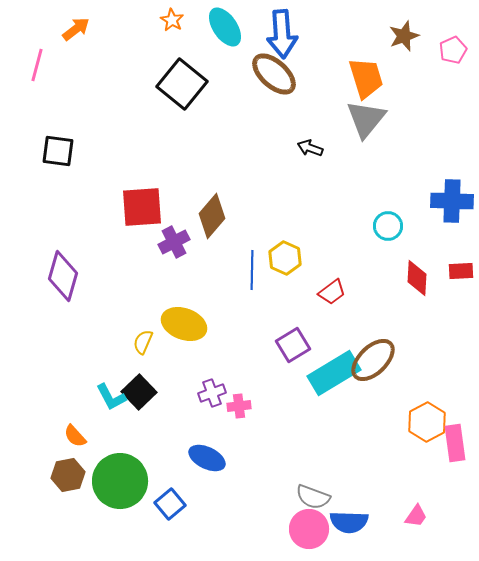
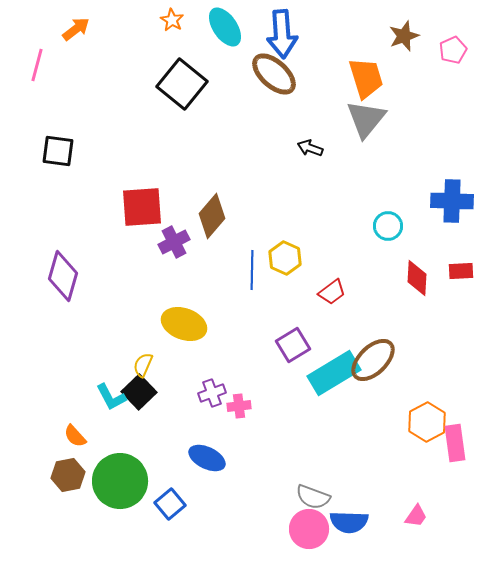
yellow semicircle at (143, 342): moved 23 px down
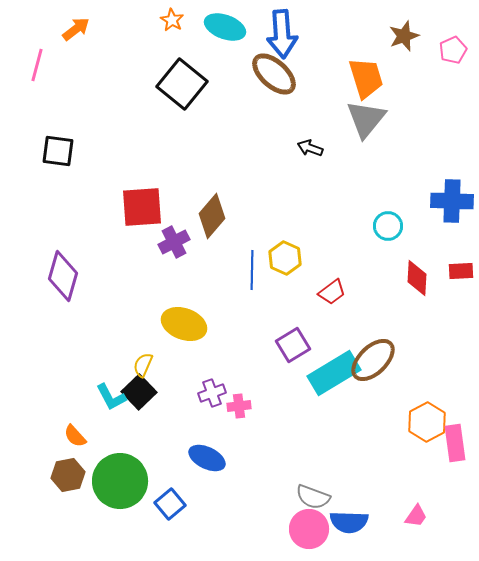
cyan ellipse at (225, 27): rotated 36 degrees counterclockwise
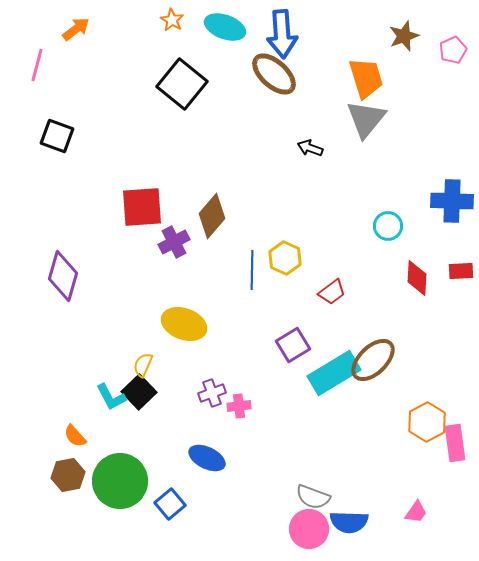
black square at (58, 151): moved 1 px left, 15 px up; rotated 12 degrees clockwise
pink trapezoid at (416, 516): moved 4 px up
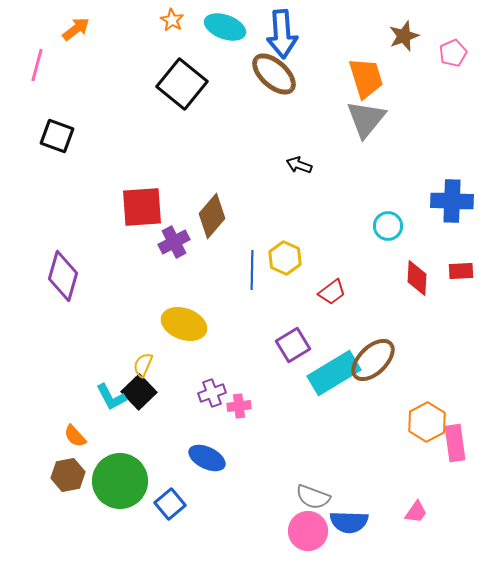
pink pentagon at (453, 50): moved 3 px down
black arrow at (310, 148): moved 11 px left, 17 px down
pink circle at (309, 529): moved 1 px left, 2 px down
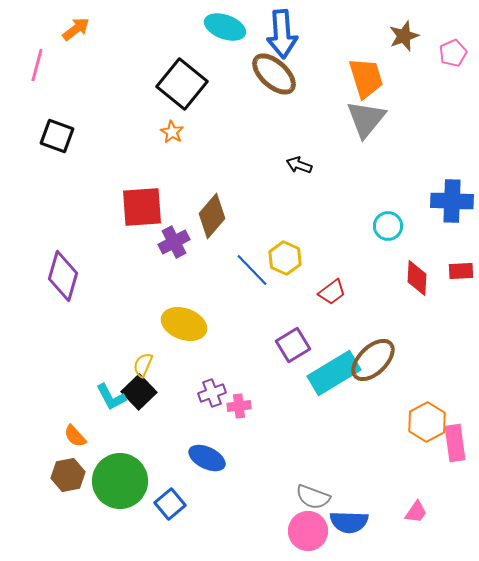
orange star at (172, 20): moved 112 px down
blue line at (252, 270): rotated 45 degrees counterclockwise
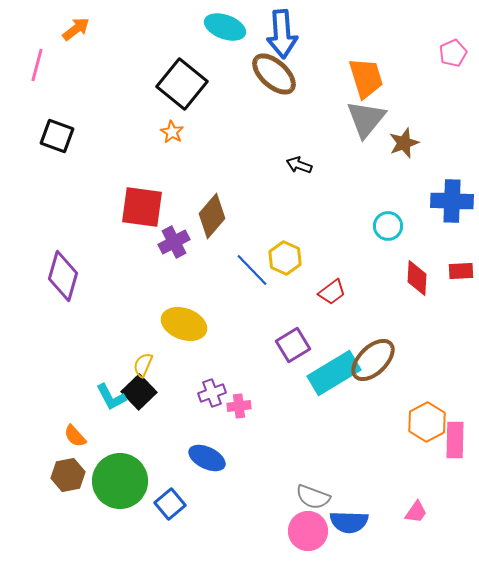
brown star at (404, 36): moved 107 px down
red square at (142, 207): rotated 12 degrees clockwise
pink rectangle at (455, 443): moved 3 px up; rotated 9 degrees clockwise
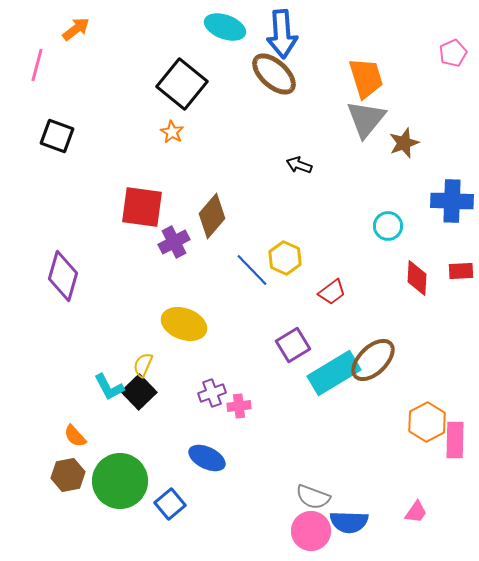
cyan L-shape at (111, 397): moved 2 px left, 10 px up
pink circle at (308, 531): moved 3 px right
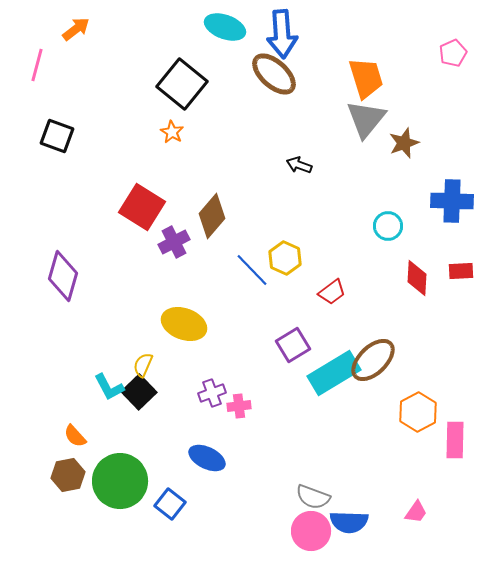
red square at (142, 207): rotated 24 degrees clockwise
orange hexagon at (427, 422): moved 9 px left, 10 px up
blue square at (170, 504): rotated 12 degrees counterclockwise
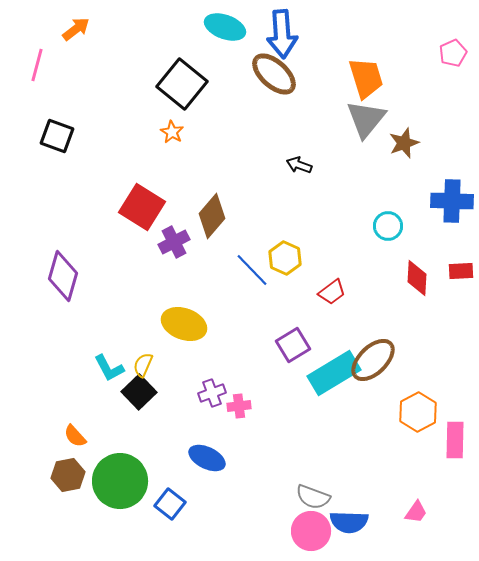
cyan L-shape at (109, 387): moved 19 px up
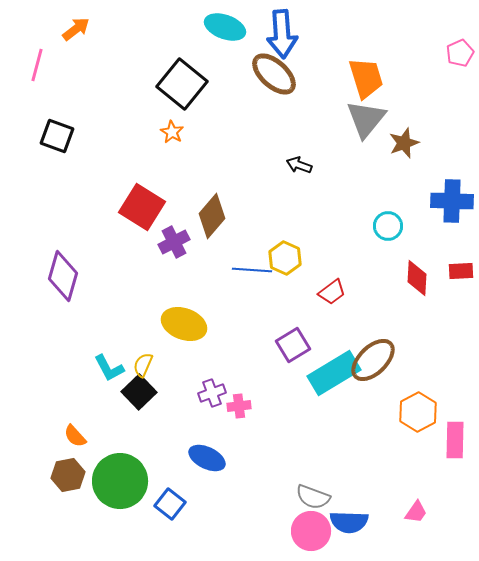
pink pentagon at (453, 53): moved 7 px right
blue line at (252, 270): rotated 42 degrees counterclockwise
